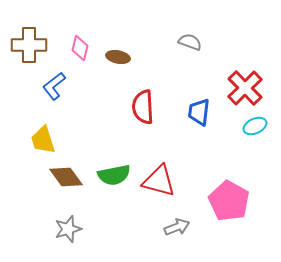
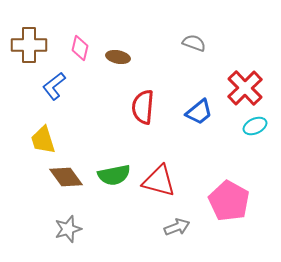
gray semicircle: moved 4 px right, 1 px down
red semicircle: rotated 8 degrees clockwise
blue trapezoid: rotated 136 degrees counterclockwise
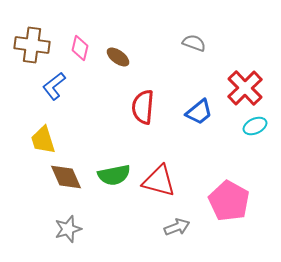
brown cross: moved 3 px right; rotated 8 degrees clockwise
brown ellipse: rotated 25 degrees clockwise
brown diamond: rotated 12 degrees clockwise
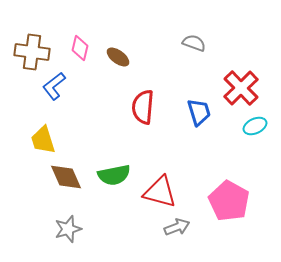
brown cross: moved 7 px down
red cross: moved 4 px left
blue trapezoid: rotated 68 degrees counterclockwise
red triangle: moved 1 px right, 11 px down
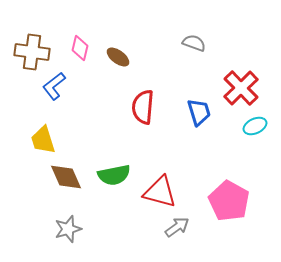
gray arrow: rotated 15 degrees counterclockwise
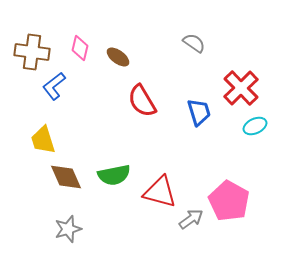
gray semicircle: rotated 15 degrees clockwise
red semicircle: moved 1 px left, 6 px up; rotated 36 degrees counterclockwise
gray arrow: moved 14 px right, 8 px up
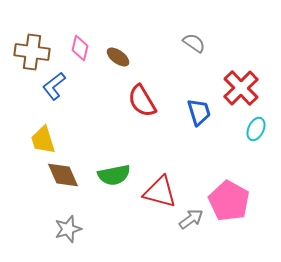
cyan ellipse: moved 1 px right, 3 px down; rotated 40 degrees counterclockwise
brown diamond: moved 3 px left, 2 px up
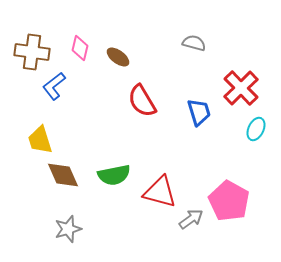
gray semicircle: rotated 20 degrees counterclockwise
yellow trapezoid: moved 3 px left
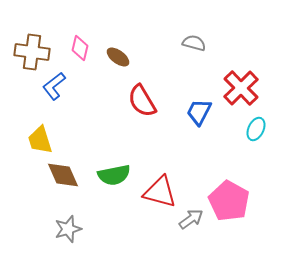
blue trapezoid: rotated 136 degrees counterclockwise
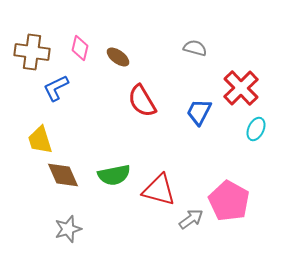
gray semicircle: moved 1 px right, 5 px down
blue L-shape: moved 2 px right, 2 px down; rotated 12 degrees clockwise
red triangle: moved 1 px left, 2 px up
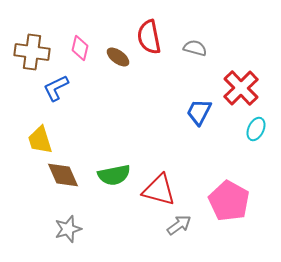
red semicircle: moved 7 px right, 64 px up; rotated 20 degrees clockwise
gray arrow: moved 12 px left, 6 px down
